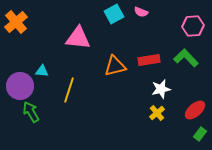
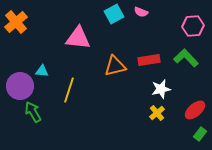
green arrow: moved 2 px right
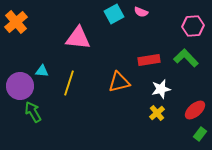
orange triangle: moved 4 px right, 16 px down
yellow line: moved 7 px up
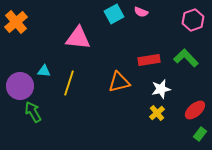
pink hexagon: moved 6 px up; rotated 15 degrees counterclockwise
cyan triangle: moved 2 px right
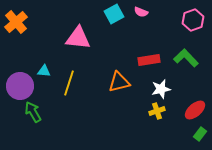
yellow cross: moved 2 px up; rotated 21 degrees clockwise
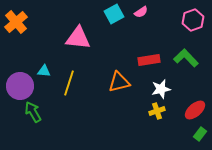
pink semicircle: rotated 56 degrees counterclockwise
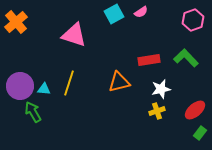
pink triangle: moved 4 px left, 3 px up; rotated 12 degrees clockwise
cyan triangle: moved 18 px down
green rectangle: moved 1 px up
